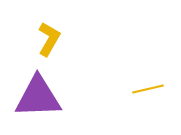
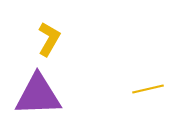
purple triangle: moved 2 px up
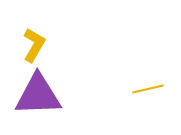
yellow L-shape: moved 15 px left, 6 px down
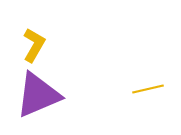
purple triangle: rotated 21 degrees counterclockwise
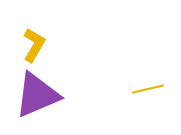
purple triangle: moved 1 px left
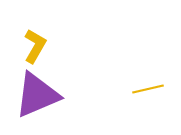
yellow L-shape: moved 1 px right, 1 px down
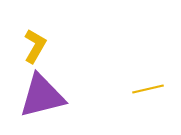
purple triangle: moved 5 px right, 1 px down; rotated 9 degrees clockwise
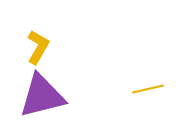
yellow L-shape: moved 3 px right, 1 px down
